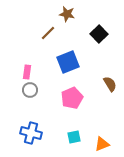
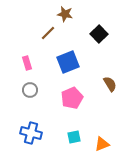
brown star: moved 2 px left
pink rectangle: moved 9 px up; rotated 24 degrees counterclockwise
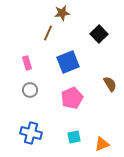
brown star: moved 3 px left, 1 px up; rotated 21 degrees counterclockwise
brown line: rotated 21 degrees counterclockwise
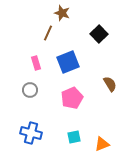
brown star: rotated 28 degrees clockwise
pink rectangle: moved 9 px right
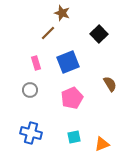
brown line: rotated 21 degrees clockwise
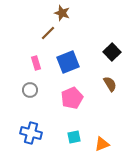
black square: moved 13 px right, 18 px down
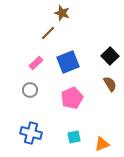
black square: moved 2 px left, 4 px down
pink rectangle: rotated 64 degrees clockwise
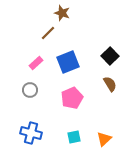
orange triangle: moved 2 px right, 5 px up; rotated 21 degrees counterclockwise
